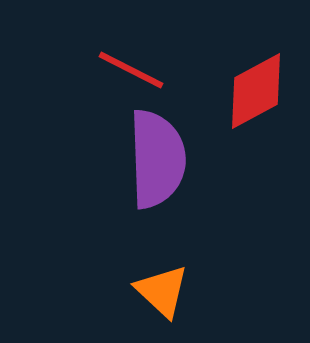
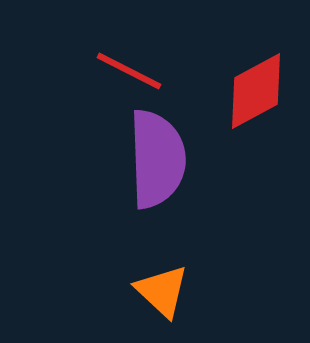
red line: moved 2 px left, 1 px down
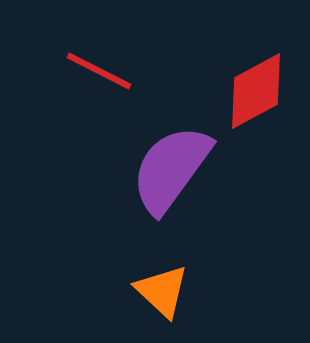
red line: moved 30 px left
purple semicircle: moved 14 px right, 10 px down; rotated 142 degrees counterclockwise
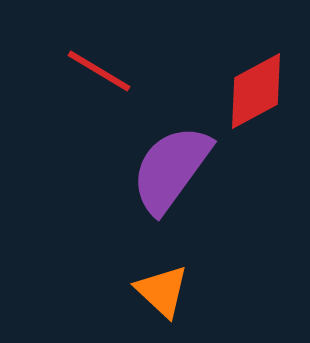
red line: rotated 4 degrees clockwise
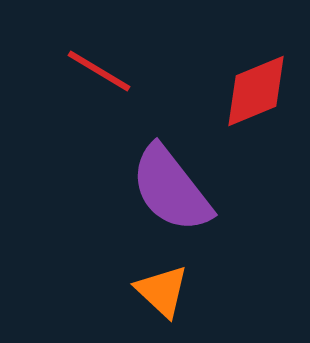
red diamond: rotated 6 degrees clockwise
purple semicircle: moved 20 px down; rotated 74 degrees counterclockwise
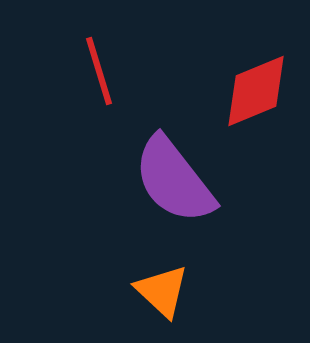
red line: rotated 42 degrees clockwise
purple semicircle: moved 3 px right, 9 px up
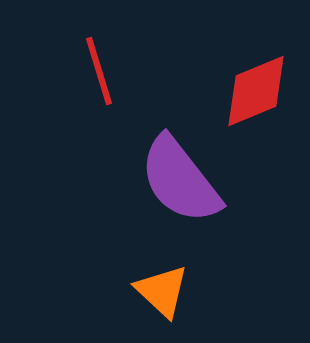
purple semicircle: moved 6 px right
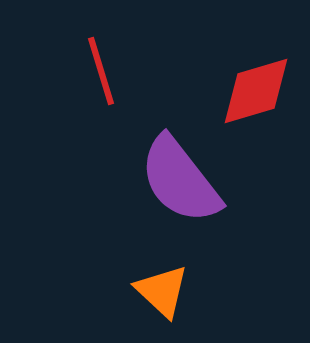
red line: moved 2 px right
red diamond: rotated 6 degrees clockwise
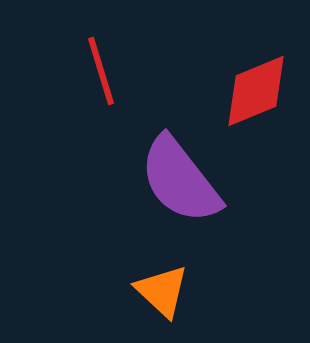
red diamond: rotated 6 degrees counterclockwise
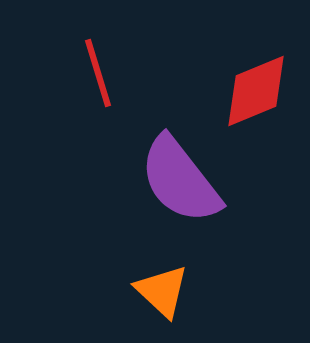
red line: moved 3 px left, 2 px down
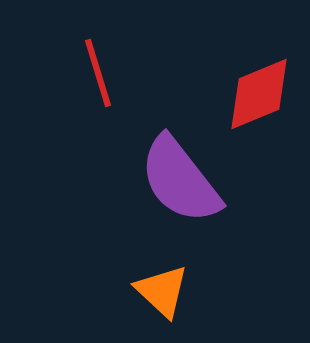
red diamond: moved 3 px right, 3 px down
